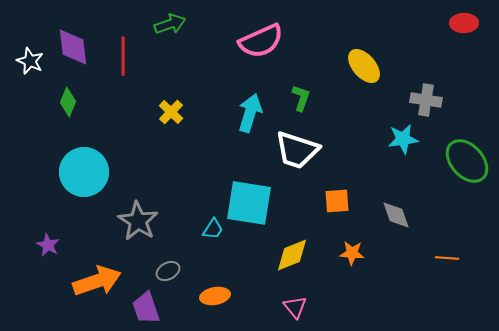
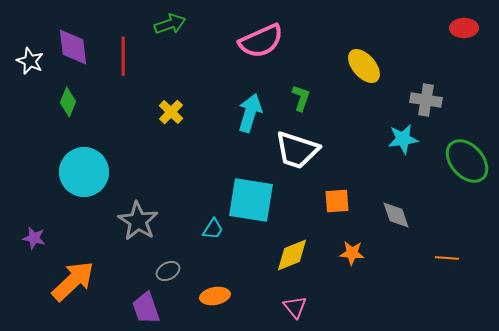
red ellipse: moved 5 px down
cyan square: moved 2 px right, 3 px up
purple star: moved 14 px left, 7 px up; rotated 15 degrees counterclockwise
orange arrow: moved 24 px left; rotated 24 degrees counterclockwise
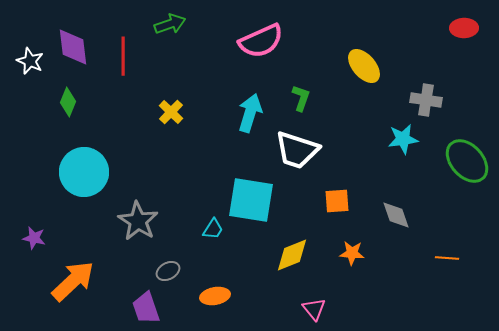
pink triangle: moved 19 px right, 2 px down
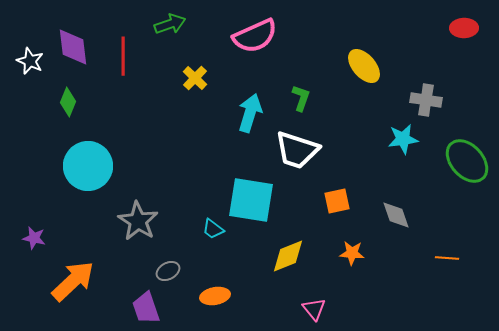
pink semicircle: moved 6 px left, 5 px up
yellow cross: moved 24 px right, 34 px up
cyan circle: moved 4 px right, 6 px up
orange square: rotated 8 degrees counterclockwise
cyan trapezoid: rotated 95 degrees clockwise
yellow diamond: moved 4 px left, 1 px down
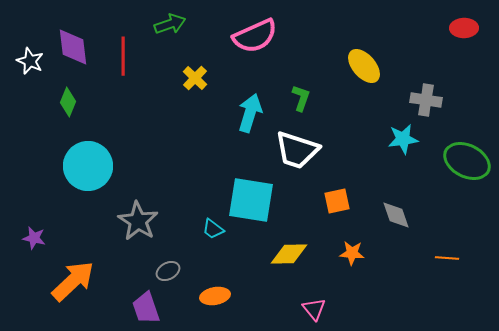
green ellipse: rotated 21 degrees counterclockwise
yellow diamond: moved 1 px right, 2 px up; rotated 21 degrees clockwise
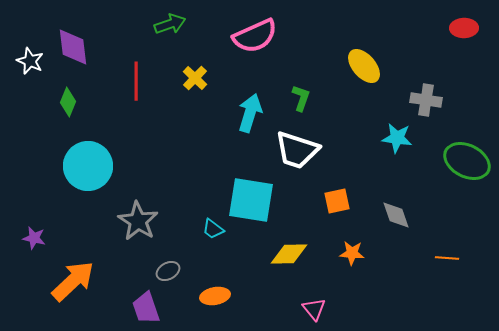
red line: moved 13 px right, 25 px down
cyan star: moved 6 px left, 1 px up; rotated 16 degrees clockwise
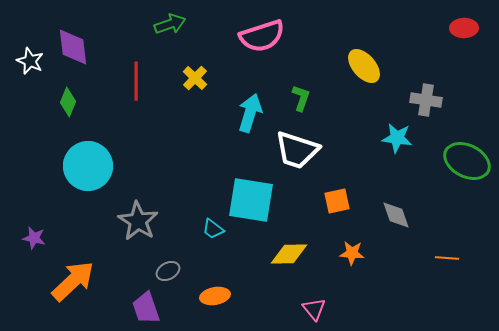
pink semicircle: moved 7 px right; rotated 6 degrees clockwise
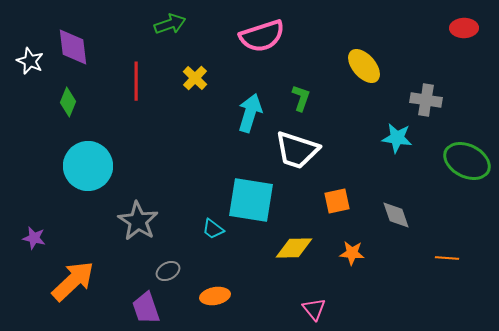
yellow diamond: moved 5 px right, 6 px up
